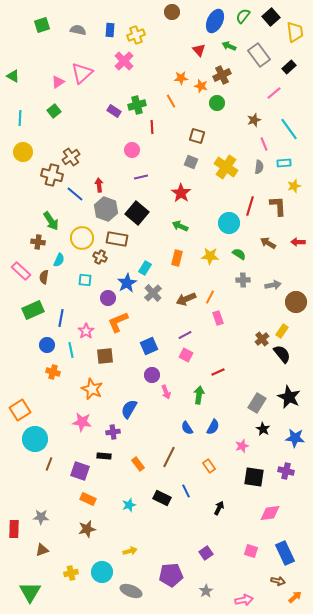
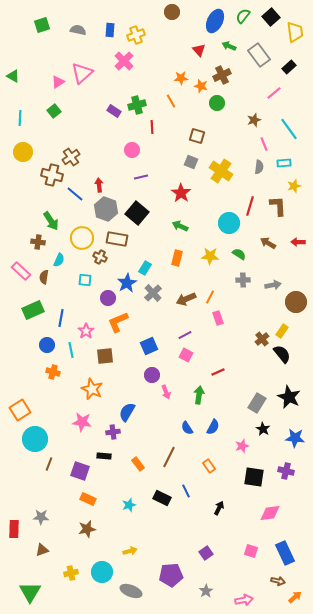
yellow cross at (226, 167): moved 5 px left, 4 px down
blue semicircle at (129, 409): moved 2 px left, 3 px down
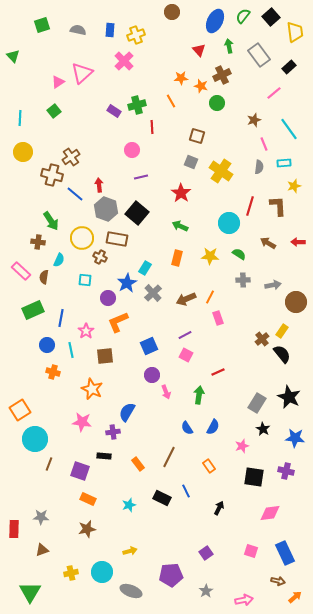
green arrow at (229, 46): rotated 56 degrees clockwise
green triangle at (13, 76): moved 20 px up; rotated 16 degrees clockwise
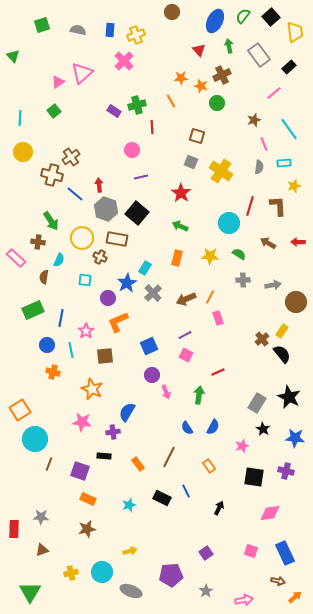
pink rectangle at (21, 271): moved 5 px left, 13 px up
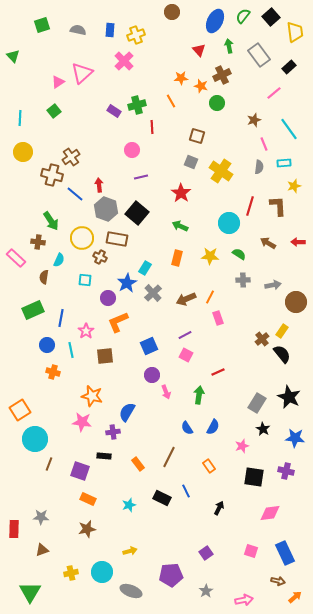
orange star at (92, 389): moved 7 px down; rotated 10 degrees counterclockwise
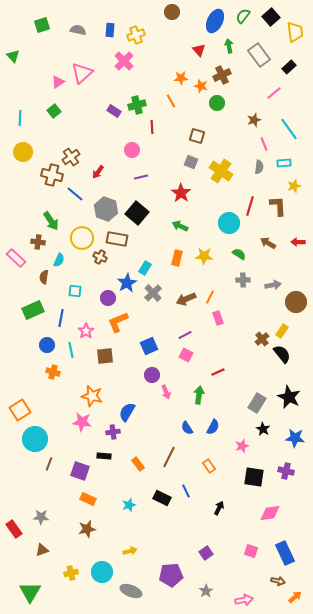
red arrow at (99, 185): moved 1 px left, 13 px up; rotated 136 degrees counterclockwise
yellow star at (210, 256): moved 6 px left
cyan square at (85, 280): moved 10 px left, 11 px down
red rectangle at (14, 529): rotated 36 degrees counterclockwise
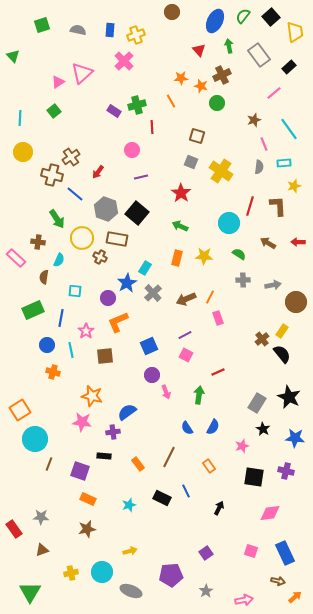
green arrow at (51, 221): moved 6 px right, 2 px up
blue semicircle at (127, 412): rotated 24 degrees clockwise
